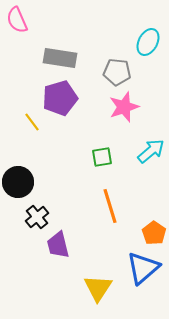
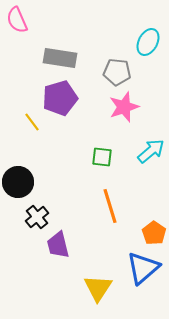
green square: rotated 15 degrees clockwise
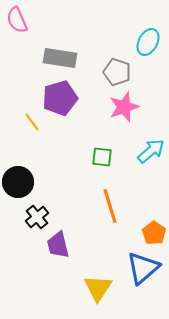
gray pentagon: rotated 12 degrees clockwise
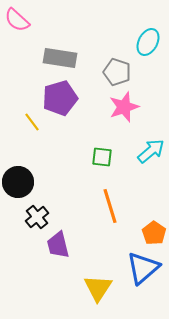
pink semicircle: rotated 24 degrees counterclockwise
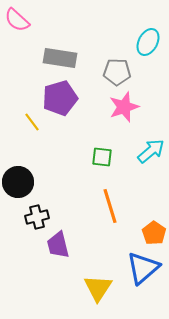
gray pentagon: rotated 16 degrees counterclockwise
black cross: rotated 25 degrees clockwise
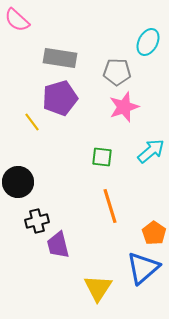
black cross: moved 4 px down
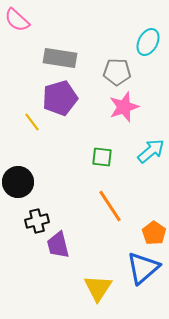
orange line: rotated 16 degrees counterclockwise
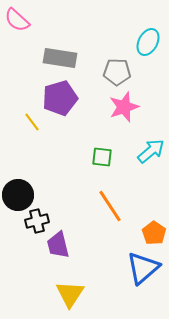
black circle: moved 13 px down
yellow triangle: moved 28 px left, 6 px down
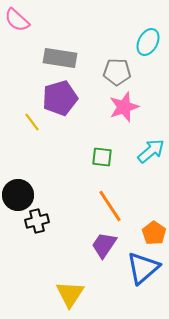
purple trapezoid: moved 46 px right; rotated 48 degrees clockwise
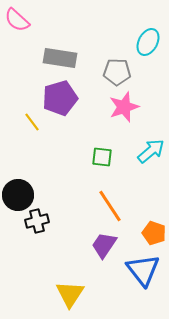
orange pentagon: rotated 15 degrees counterclockwise
blue triangle: moved 2 px down; rotated 27 degrees counterclockwise
